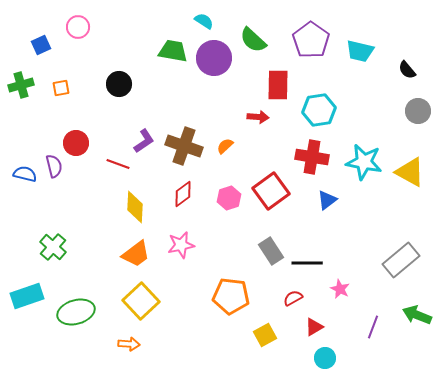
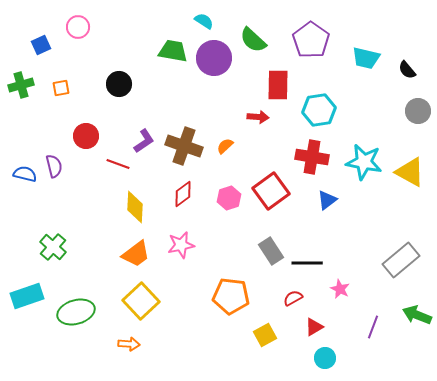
cyan trapezoid at (360, 51): moved 6 px right, 7 px down
red circle at (76, 143): moved 10 px right, 7 px up
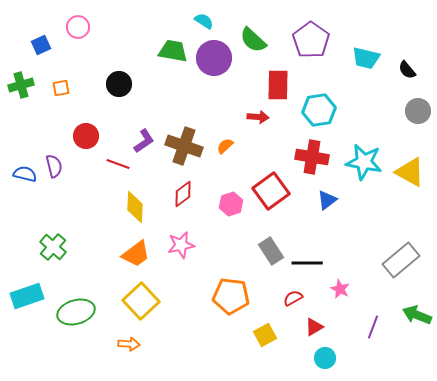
pink hexagon at (229, 198): moved 2 px right, 6 px down
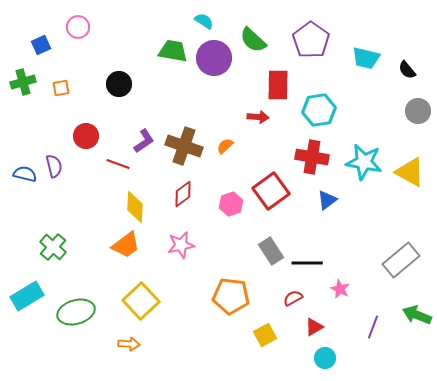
green cross at (21, 85): moved 2 px right, 3 px up
orange trapezoid at (136, 254): moved 10 px left, 9 px up
cyan rectangle at (27, 296): rotated 12 degrees counterclockwise
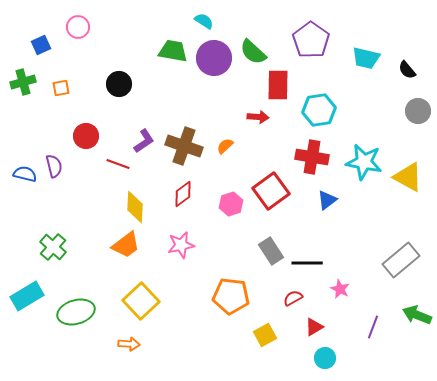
green semicircle at (253, 40): moved 12 px down
yellow triangle at (410, 172): moved 2 px left, 5 px down
